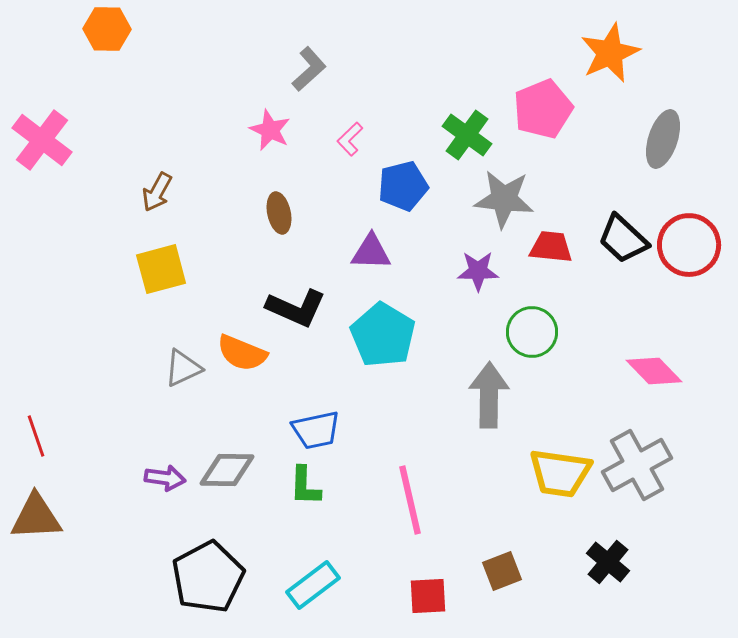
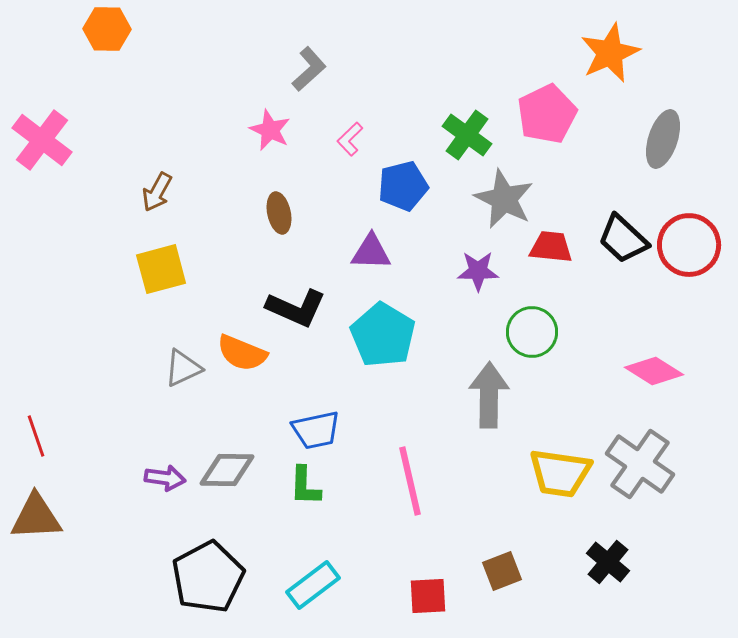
pink pentagon: moved 4 px right, 5 px down; rotated 4 degrees counterclockwise
gray star: rotated 20 degrees clockwise
pink diamond: rotated 14 degrees counterclockwise
gray cross: moved 3 px right, 1 px up; rotated 26 degrees counterclockwise
pink line: moved 19 px up
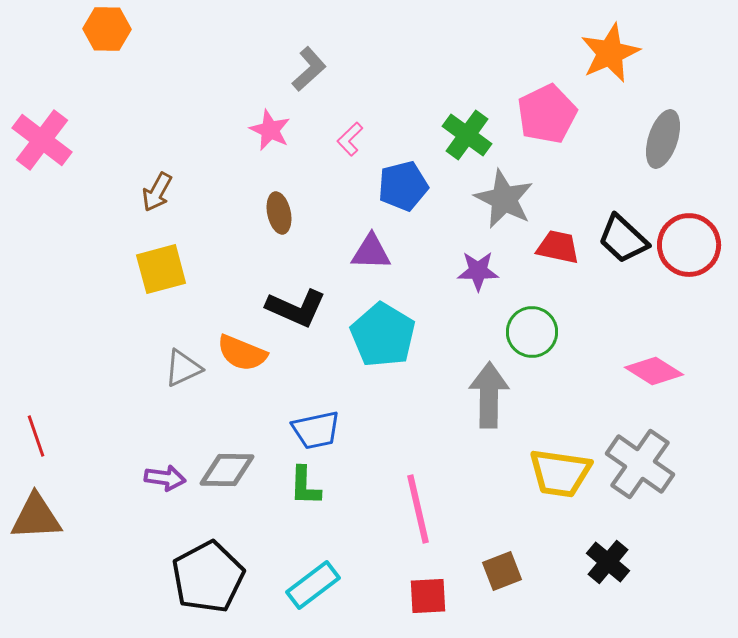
red trapezoid: moved 7 px right; rotated 6 degrees clockwise
pink line: moved 8 px right, 28 px down
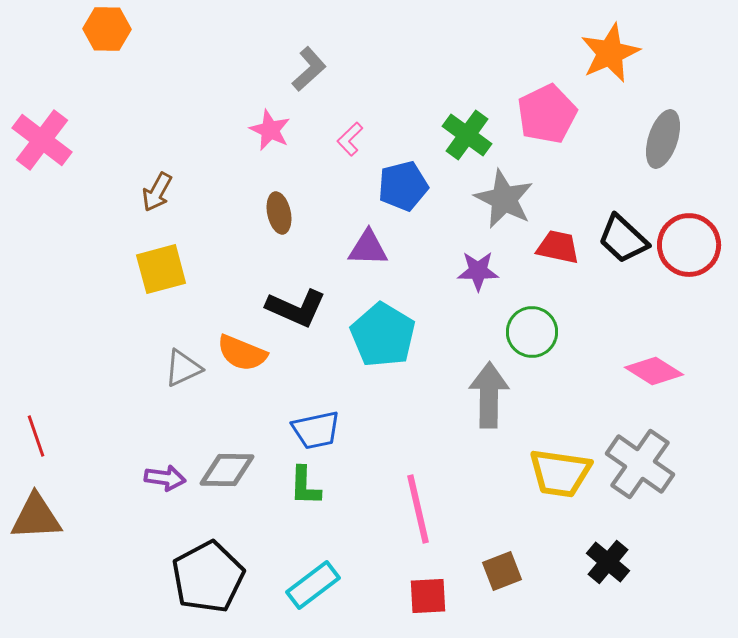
purple triangle: moved 3 px left, 4 px up
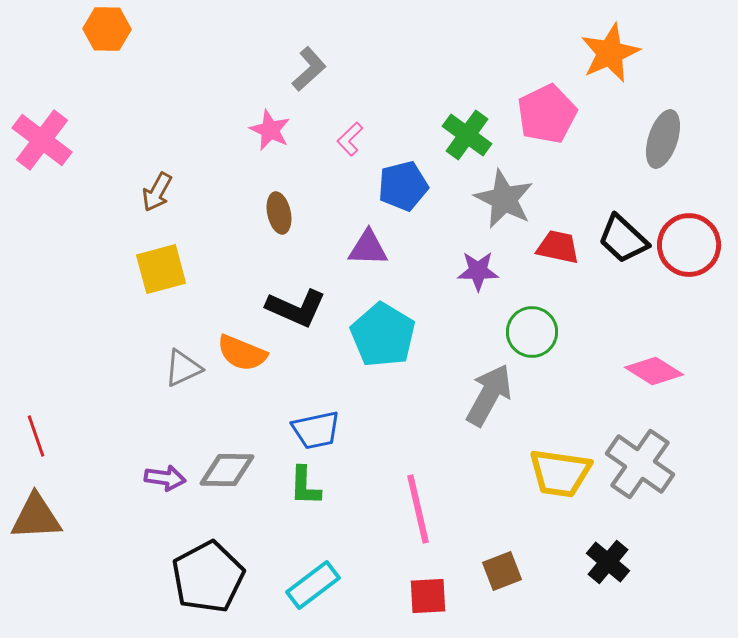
gray arrow: rotated 28 degrees clockwise
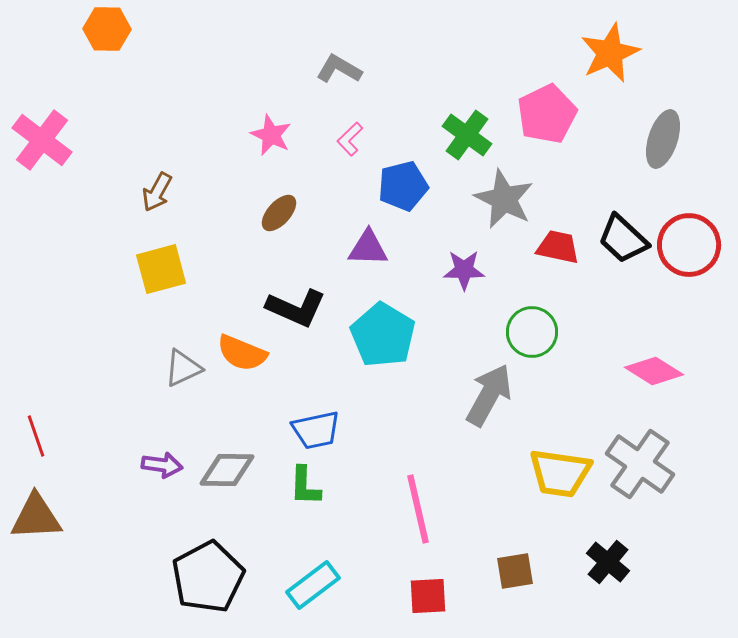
gray L-shape: moved 30 px right; rotated 108 degrees counterclockwise
pink star: moved 1 px right, 5 px down
brown ellipse: rotated 54 degrees clockwise
purple star: moved 14 px left, 1 px up
purple arrow: moved 3 px left, 13 px up
brown square: moved 13 px right; rotated 12 degrees clockwise
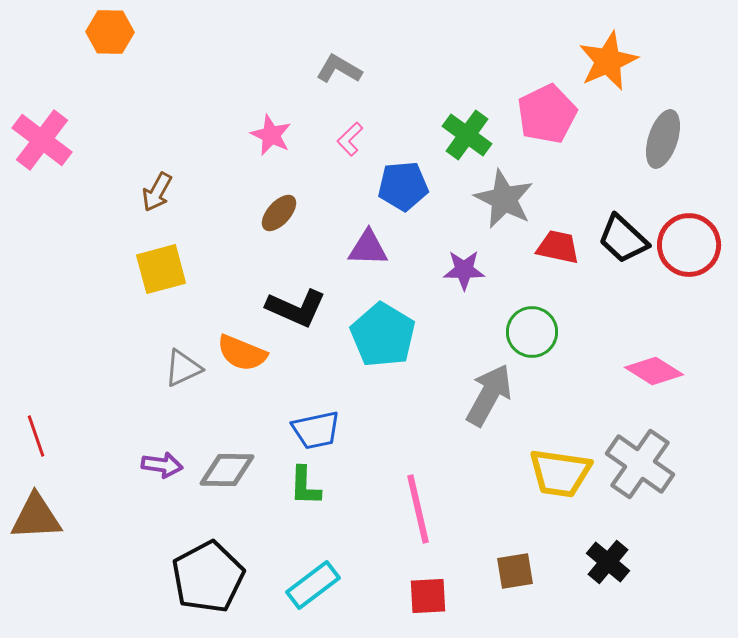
orange hexagon: moved 3 px right, 3 px down
orange star: moved 2 px left, 8 px down
blue pentagon: rotated 9 degrees clockwise
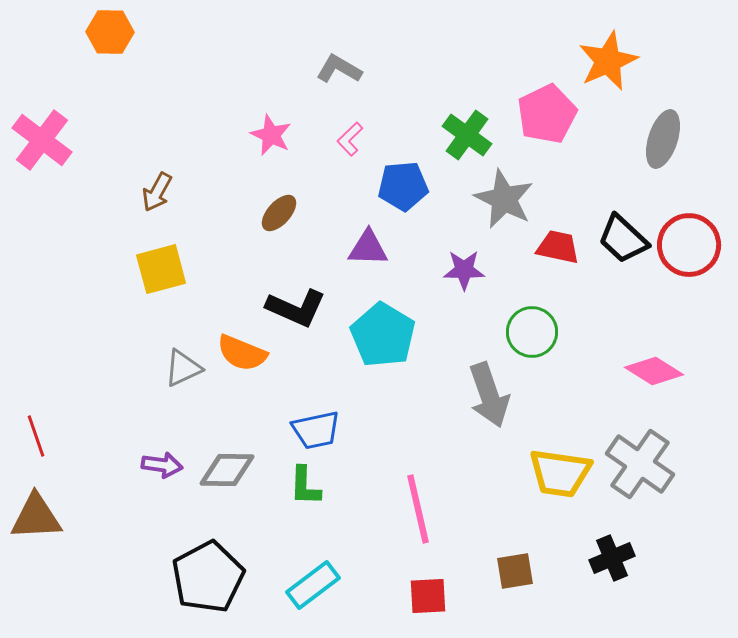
gray arrow: rotated 132 degrees clockwise
black cross: moved 4 px right, 4 px up; rotated 27 degrees clockwise
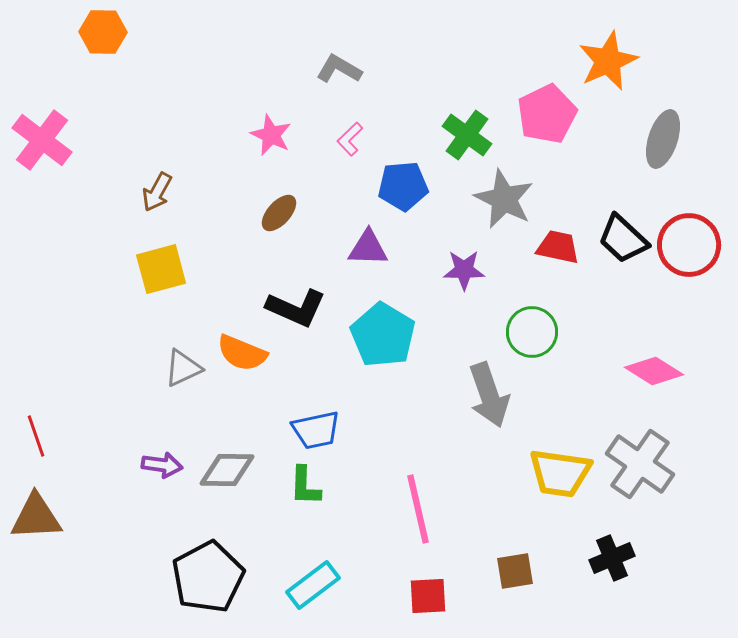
orange hexagon: moved 7 px left
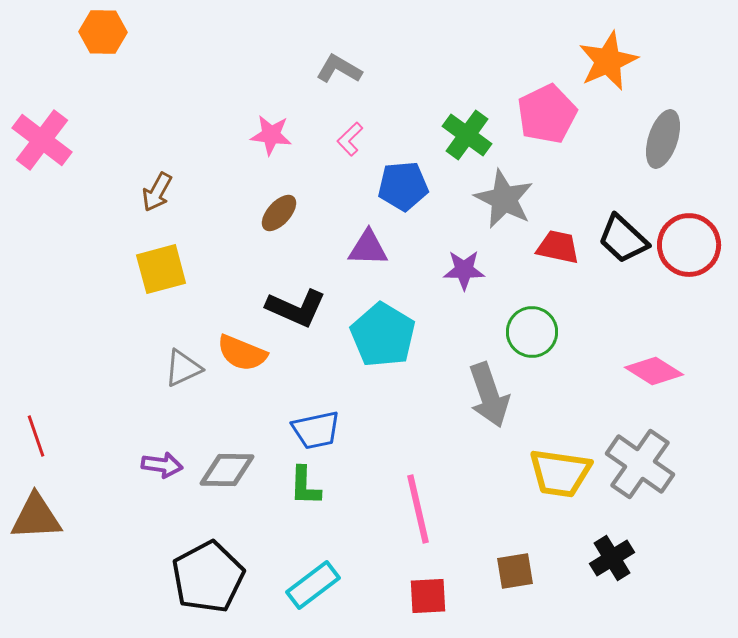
pink star: rotated 18 degrees counterclockwise
black cross: rotated 9 degrees counterclockwise
